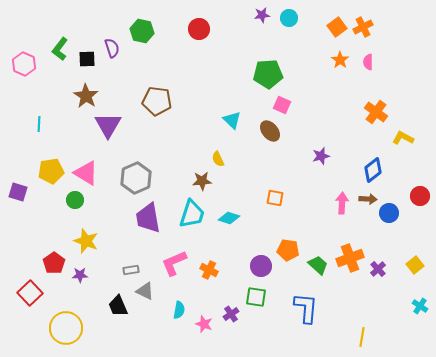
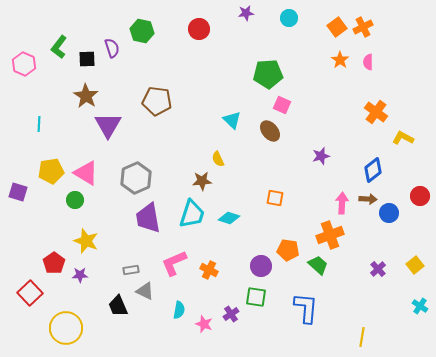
purple star at (262, 15): moved 16 px left, 2 px up
green L-shape at (60, 49): moved 1 px left, 2 px up
orange cross at (350, 258): moved 20 px left, 23 px up
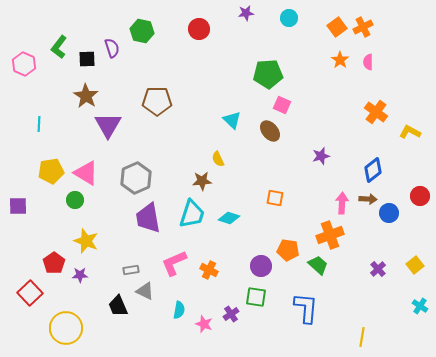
brown pentagon at (157, 101): rotated 8 degrees counterclockwise
yellow L-shape at (403, 138): moved 7 px right, 6 px up
purple square at (18, 192): moved 14 px down; rotated 18 degrees counterclockwise
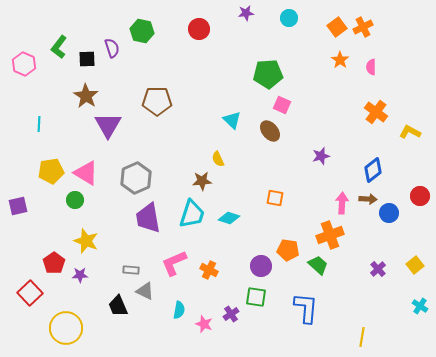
pink semicircle at (368, 62): moved 3 px right, 5 px down
purple square at (18, 206): rotated 12 degrees counterclockwise
gray rectangle at (131, 270): rotated 14 degrees clockwise
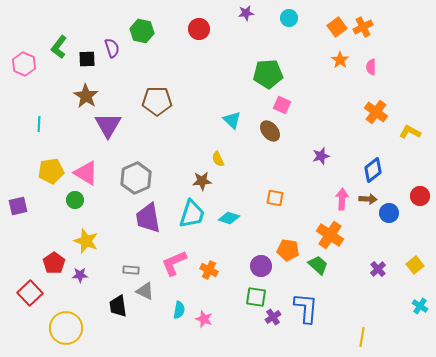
pink arrow at (342, 203): moved 4 px up
orange cross at (330, 235): rotated 36 degrees counterclockwise
black trapezoid at (118, 306): rotated 15 degrees clockwise
purple cross at (231, 314): moved 42 px right, 3 px down
pink star at (204, 324): moved 5 px up
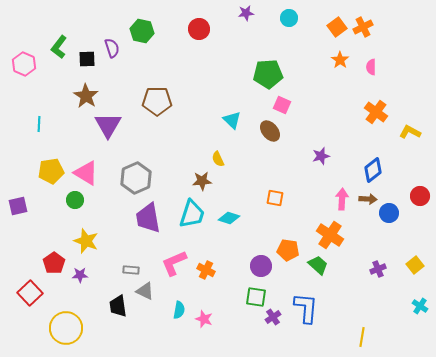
purple cross at (378, 269): rotated 21 degrees clockwise
orange cross at (209, 270): moved 3 px left
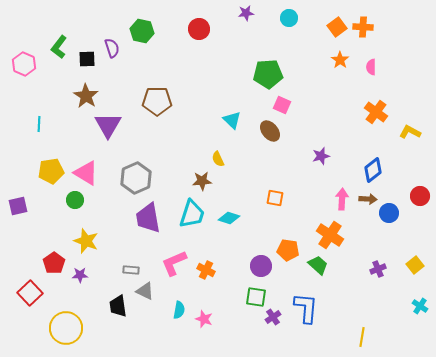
orange cross at (363, 27): rotated 30 degrees clockwise
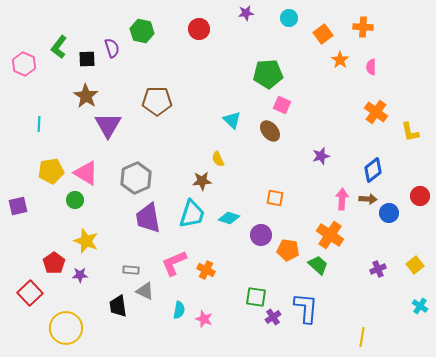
orange square at (337, 27): moved 14 px left, 7 px down
yellow L-shape at (410, 132): rotated 130 degrees counterclockwise
purple circle at (261, 266): moved 31 px up
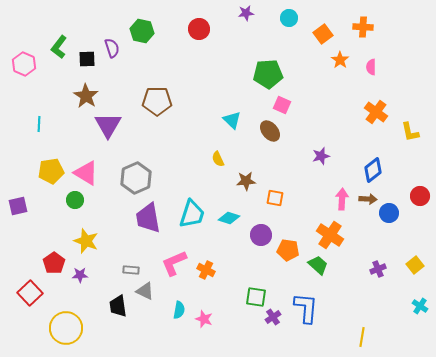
brown star at (202, 181): moved 44 px right
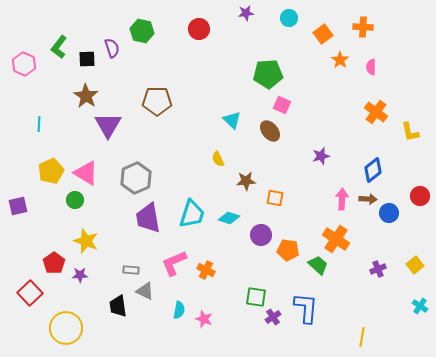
yellow pentagon at (51, 171): rotated 15 degrees counterclockwise
orange cross at (330, 235): moved 6 px right, 4 px down
